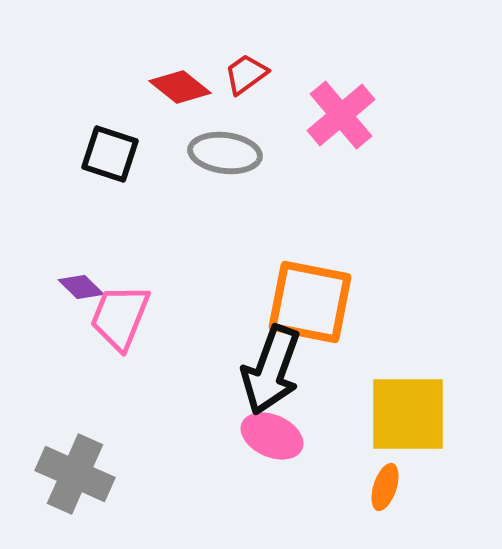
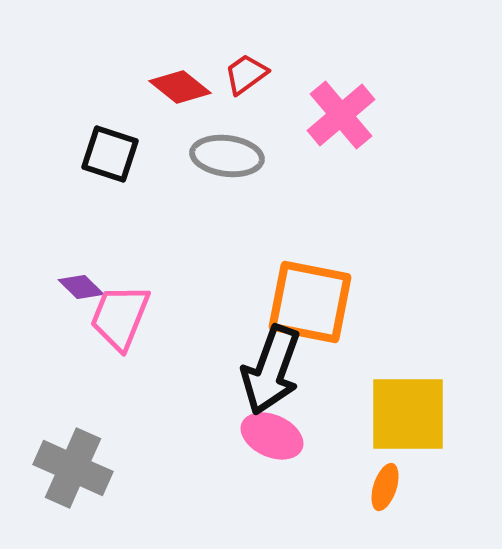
gray ellipse: moved 2 px right, 3 px down
gray cross: moved 2 px left, 6 px up
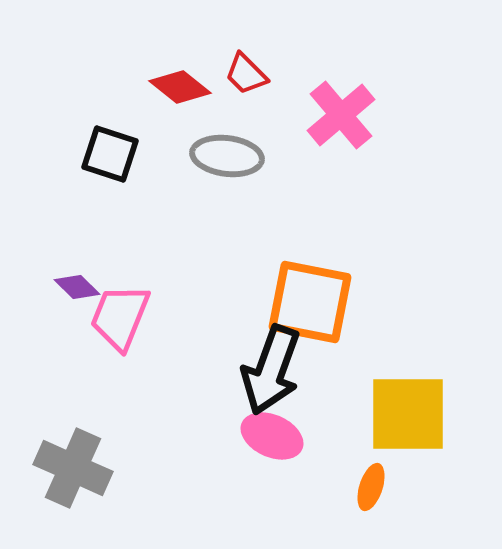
red trapezoid: rotated 99 degrees counterclockwise
purple diamond: moved 4 px left
orange ellipse: moved 14 px left
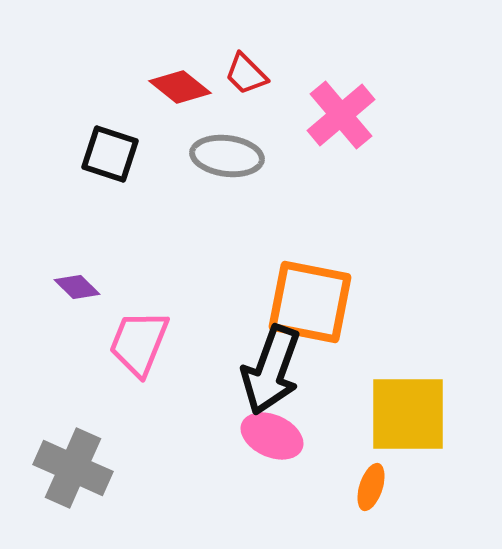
pink trapezoid: moved 19 px right, 26 px down
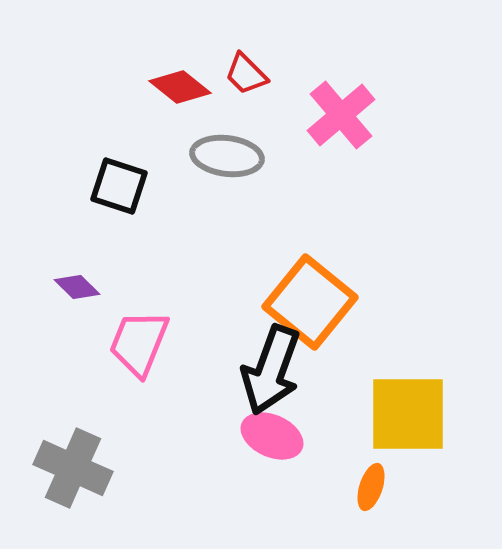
black square: moved 9 px right, 32 px down
orange square: rotated 28 degrees clockwise
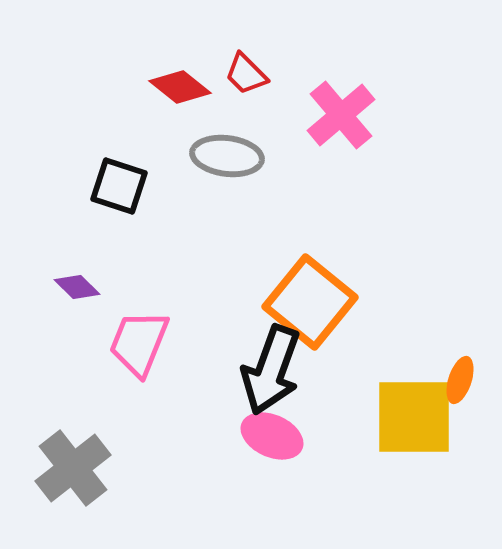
yellow square: moved 6 px right, 3 px down
gray cross: rotated 28 degrees clockwise
orange ellipse: moved 89 px right, 107 px up
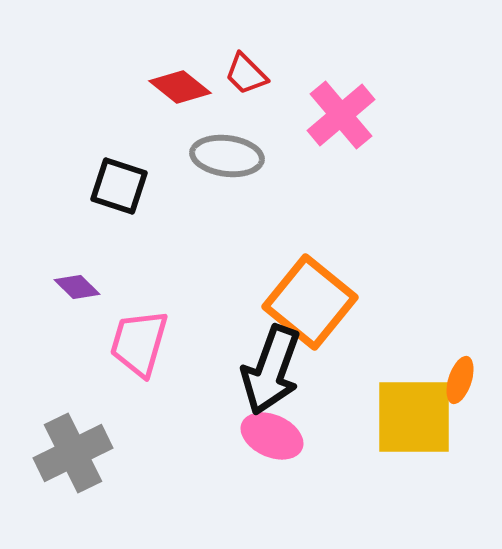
pink trapezoid: rotated 6 degrees counterclockwise
gray cross: moved 15 px up; rotated 12 degrees clockwise
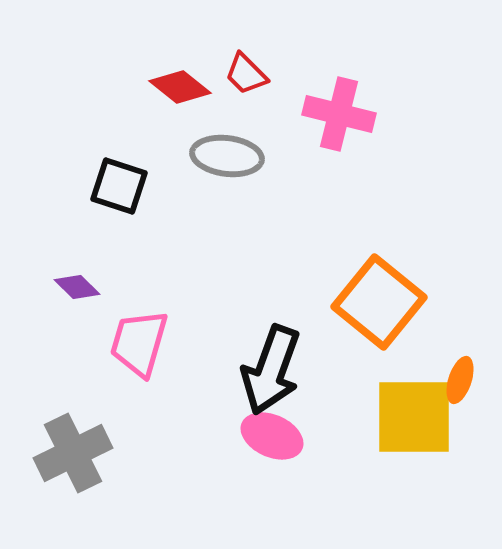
pink cross: moved 2 px left, 1 px up; rotated 36 degrees counterclockwise
orange square: moved 69 px right
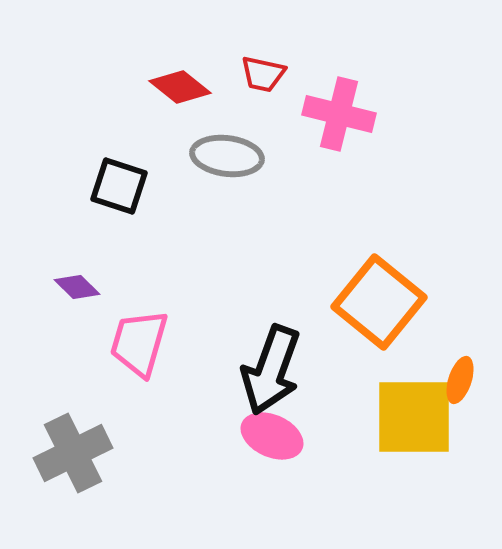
red trapezoid: moved 17 px right; rotated 33 degrees counterclockwise
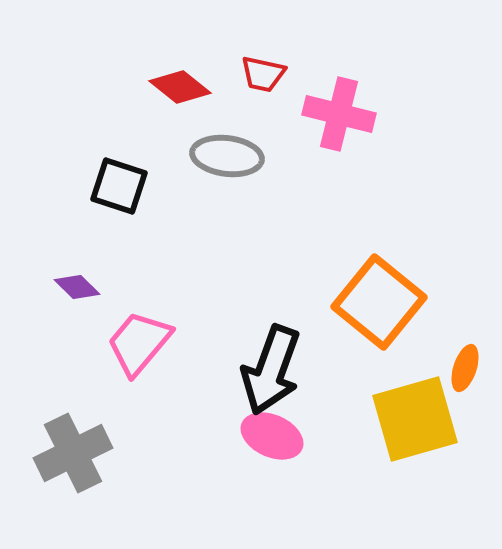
pink trapezoid: rotated 24 degrees clockwise
orange ellipse: moved 5 px right, 12 px up
yellow square: moved 1 px right, 2 px down; rotated 16 degrees counterclockwise
